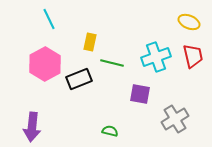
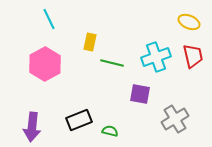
black rectangle: moved 41 px down
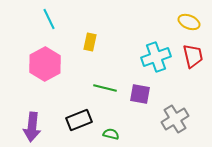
green line: moved 7 px left, 25 px down
green semicircle: moved 1 px right, 3 px down
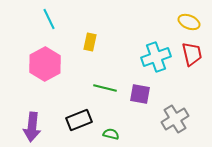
red trapezoid: moved 1 px left, 2 px up
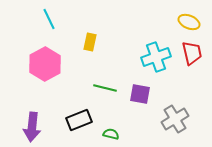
red trapezoid: moved 1 px up
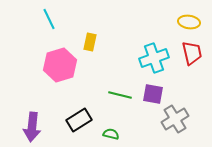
yellow ellipse: rotated 15 degrees counterclockwise
cyan cross: moved 2 px left, 1 px down
pink hexagon: moved 15 px right, 1 px down; rotated 12 degrees clockwise
green line: moved 15 px right, 7 px down
purple square: moved 13 px right
black rectangle: rotated 10 degrees counterclockwise
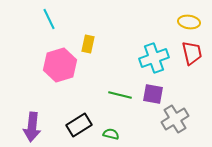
yellow rectangle: moved 2 px left, 2 px down
black rectangle: moved 5 px down
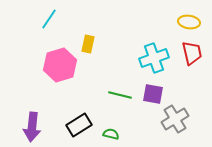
cyan line: rotated 60 degrees clockwise
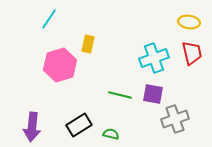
gray cross: rotated 12 degrees clockwise
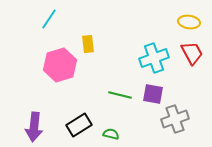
yellow rectangle: rotated 18 degrees counterclockwise
red trapezoid: rotated 15 degrees counterclockwise
purple arrow: moved 2 px right
